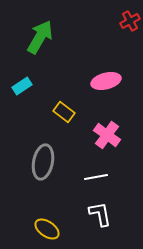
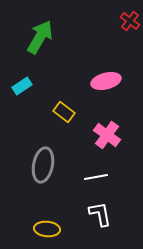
red cross: rotated 24 degrees counterclockwise
gray ellipse: moved 3 px down
yellow ellipse: rotated 30 degrees counterclockwise
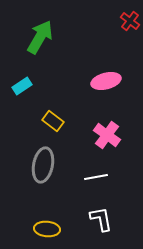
yellow rectangle: moved 11 px left, 9 px down
white L-shape: moved 1 px right, 5 px down
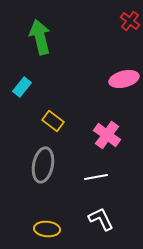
green arrow: rotated 44 degrees counterclockwise
pink ellipse: moved 18 px right, 2 px up
cyan rectangle: moved 1 px down; rotated 18 degrees counterclockwise
white L-shape: rotated 16 degrees counterclockwise
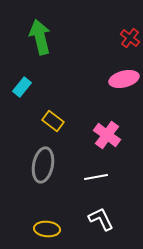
red cross: moved 17 px down
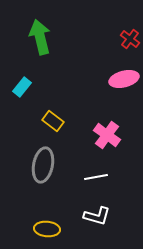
red cross: moved 1 px down
white L-shape: moved 4 px left, 3 px up; rotated 132 degrees clockwise
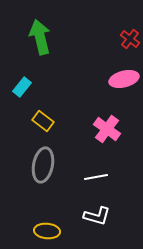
yellow rectangle: moved 10 px left
pink cross: moved 6 px up
yellow ellipse: moved 2 px down
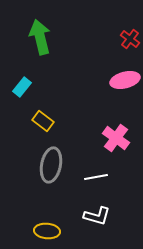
pink ellipse: moved 1 px right, 1 px down
pink cross: moved 9 px right, 9 px down
gray ellipse: moved 8 px right
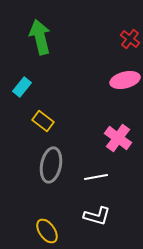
pink cross: moved 2 px right
yellow ellipse: rotated 50 degrees clockwise
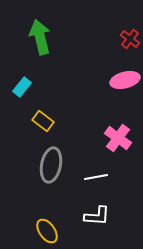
white L-shape: rotated 12 degrees counterclockwise
